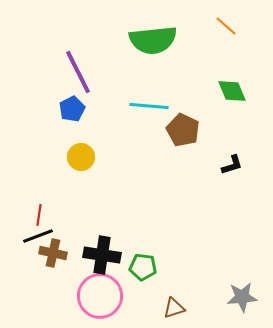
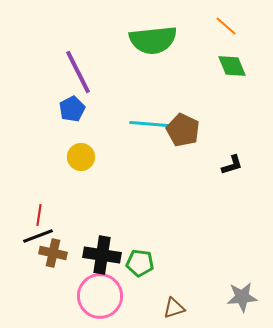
green diamond: moved 25 px up
cyan line: moved 18 px down
green pentagon: moved 3 px left, 4 px up
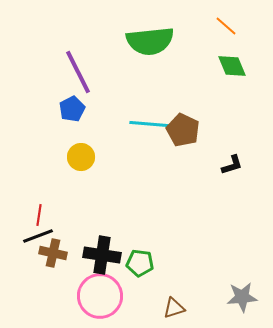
green semicircle: moved 3 px left, 1 px down
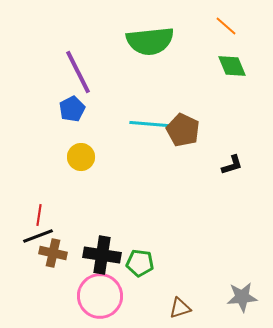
brown triangle: moved 6 px right
